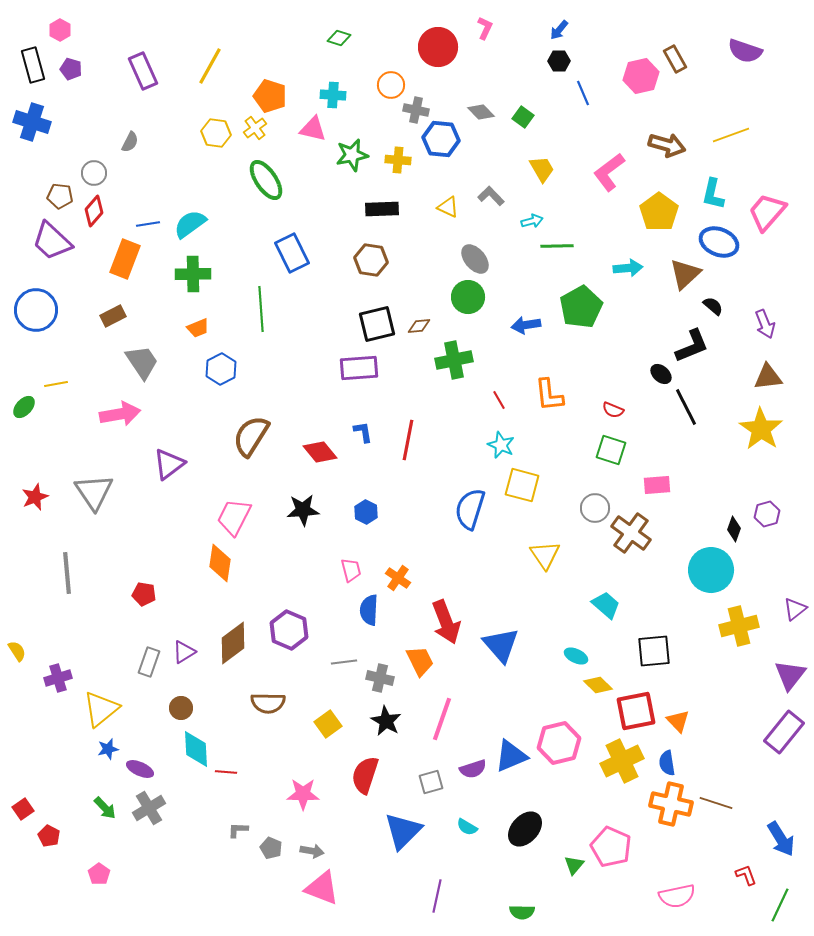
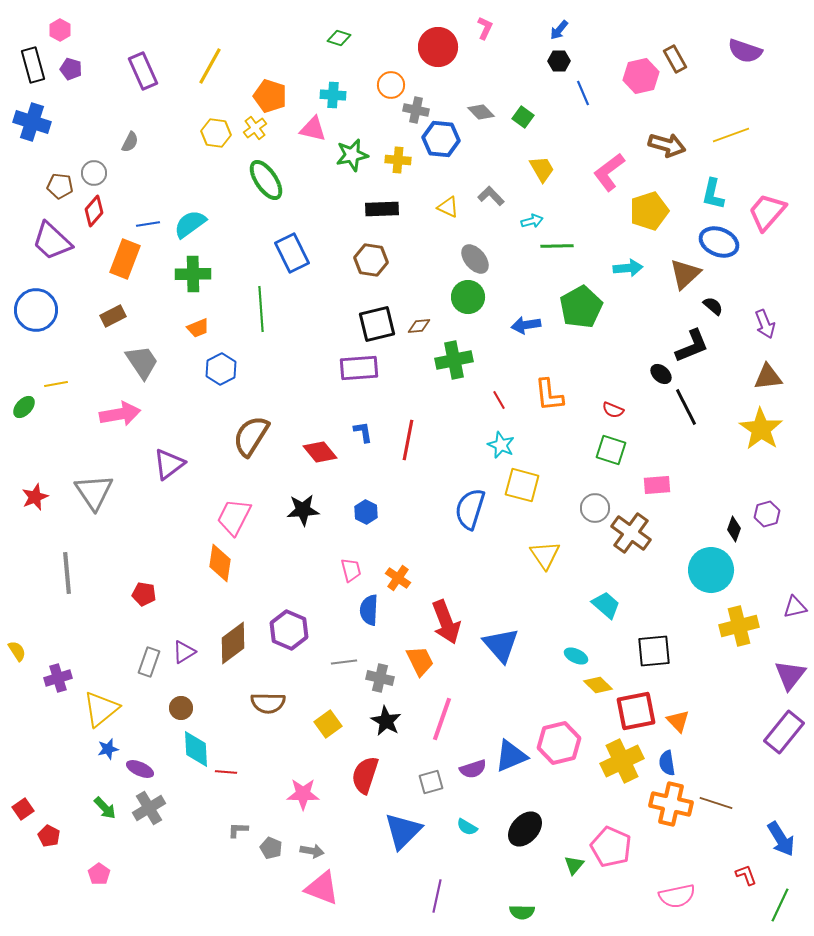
brown pentagon at (60, 196): moved 10 px up
yellow pentagon at (659, 212): moved 10 px left, 1 px up; rotated 18 degrees clockwise
purple triangle at (795, 609): moved 2 px up; rotated 25 degrees clockwise
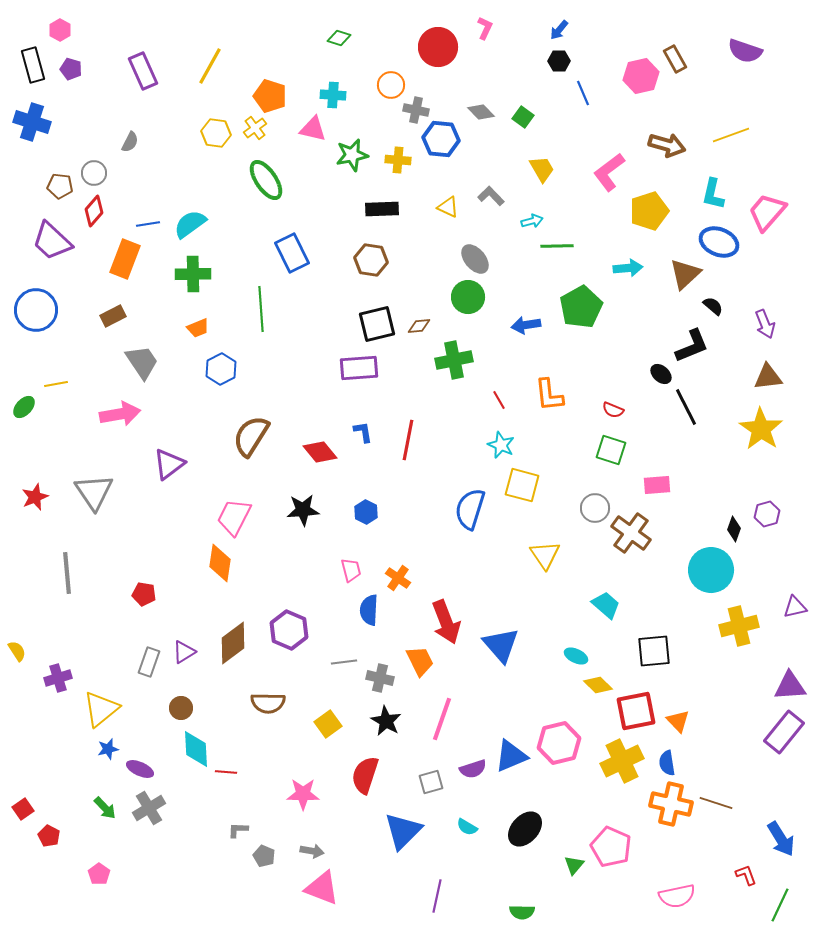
purple triangle at (790, 675): moved 11 px down; rotated 48 degrees clockwise
gray pentagon at (271, 848): moved 7 px left, 8 px down
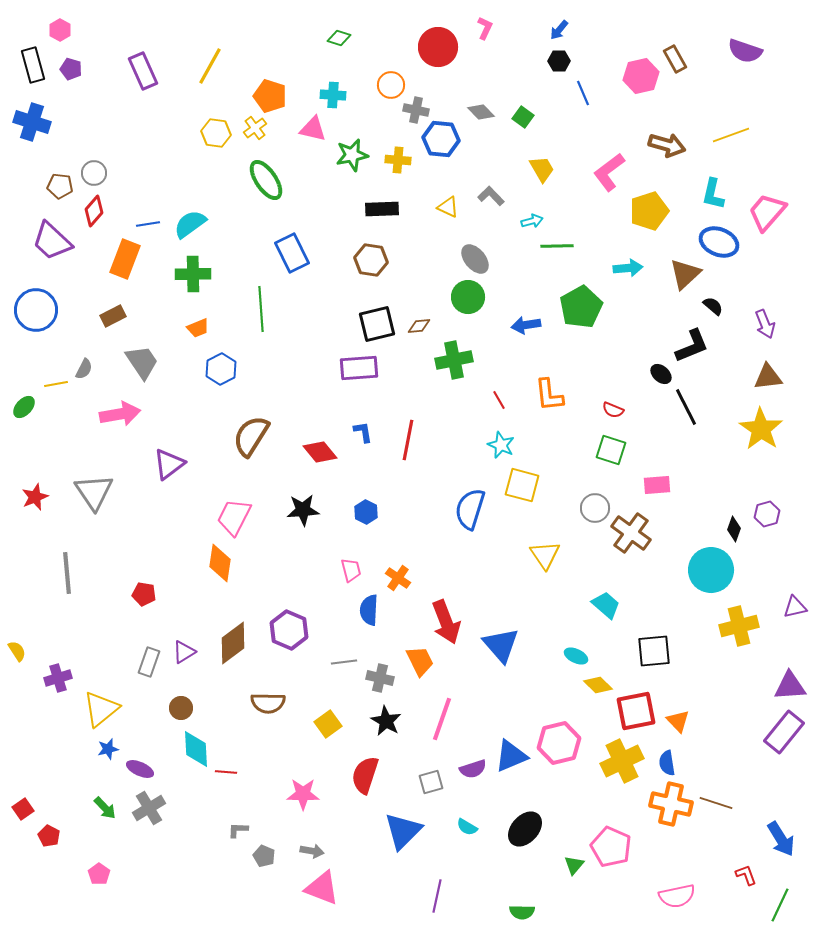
gray semicircle at (130, 142): moved 46 px left, 227 px down
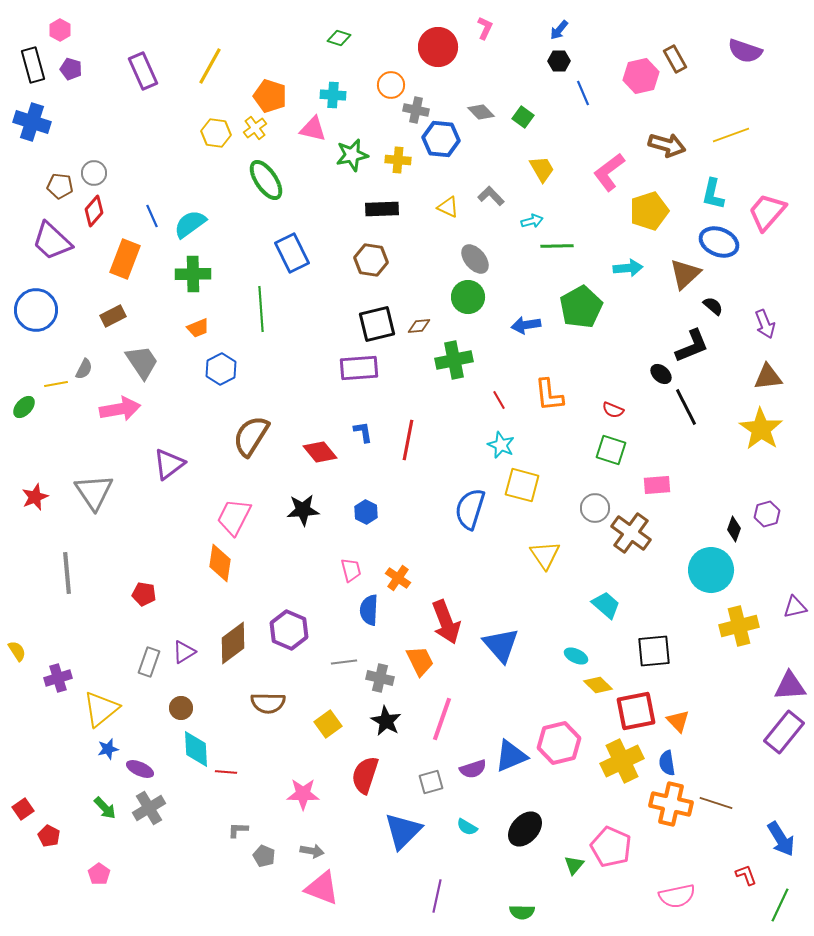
blue line at (148, 224): moved 4 px right, 8 px up; rotated 75 degrees clockwise
pink arrow at (120, 414): moved 5 px up
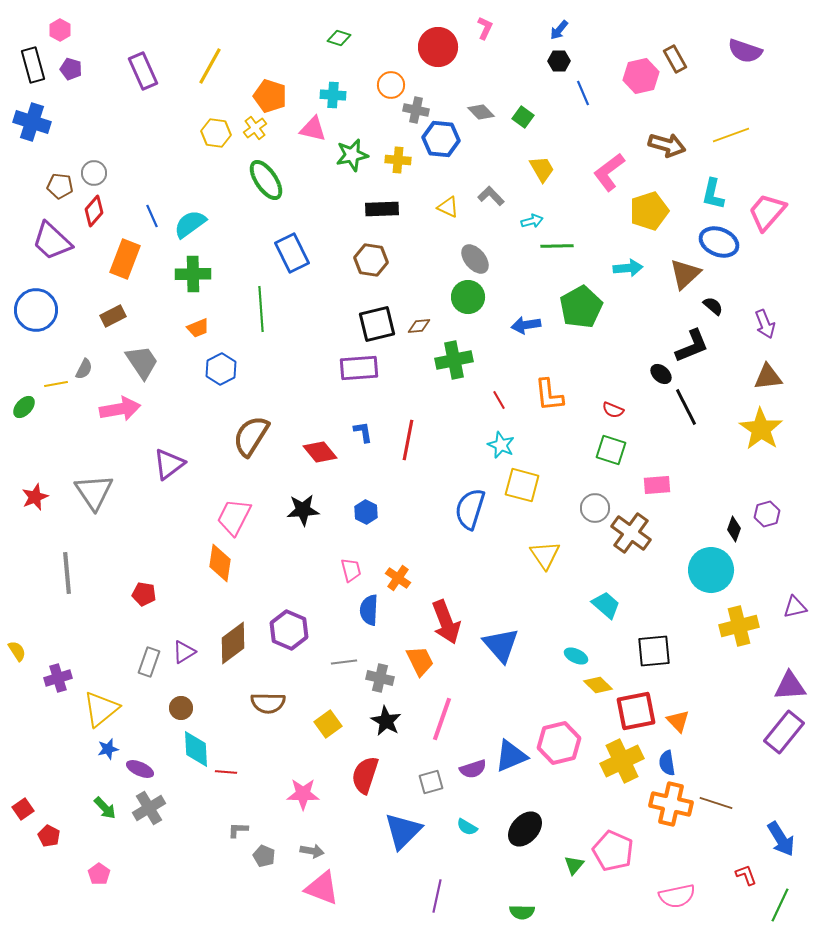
pink pentagon at (611, 847): moved 2 px right, 4 px down
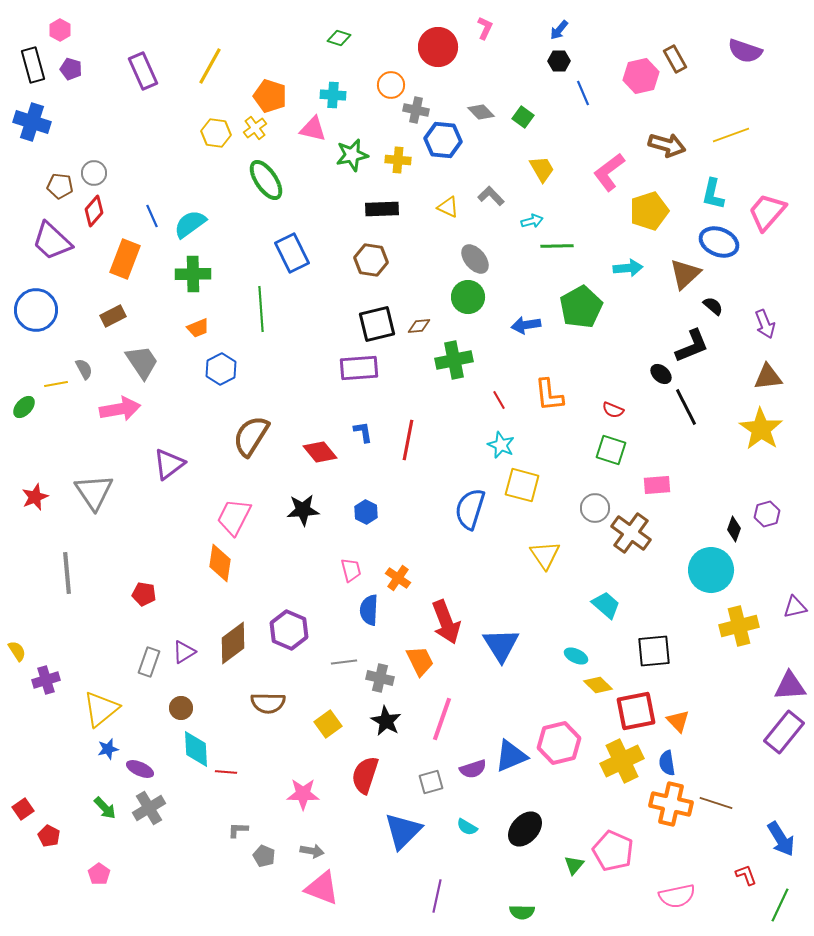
blue hexagon at (441, 139): moved 2 px right, 1 px down
gray semicircle at (84, 369): rotated 55 degrees counterclockwise
blue triangle at (501, 645): rotated 9 degrees clockwise
purple cross at (58, 678): moved 12 px left, 2 px down
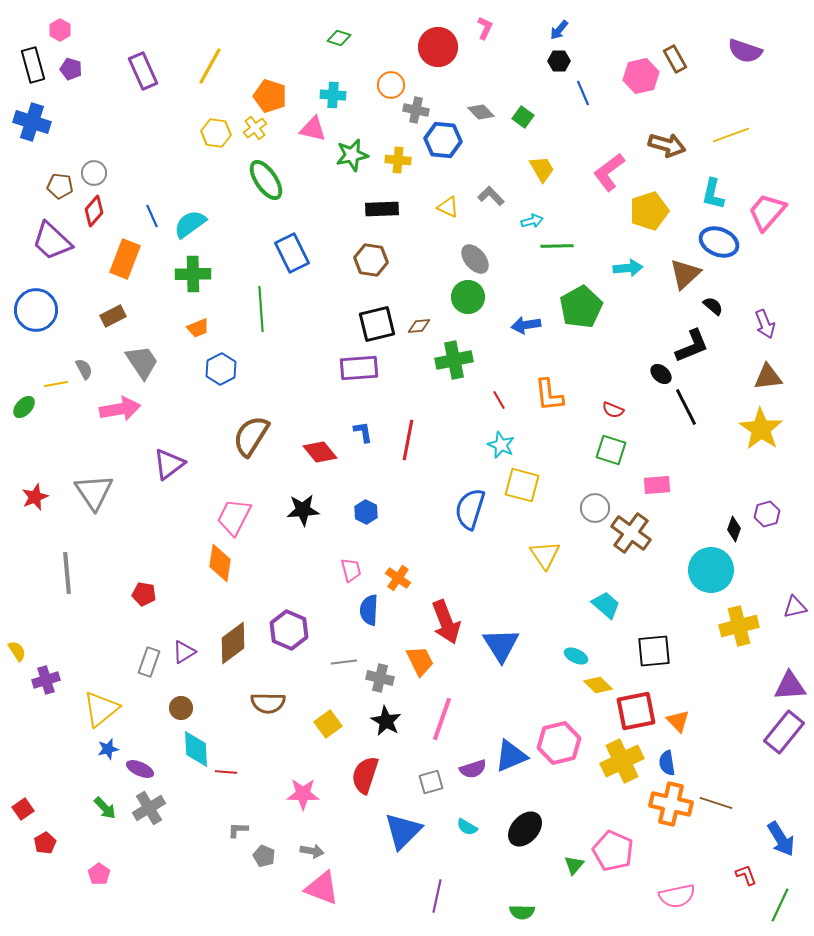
red pentagon at (49, 836): moved 4 px left, 7 px down; rotated 15 degrees clockwise
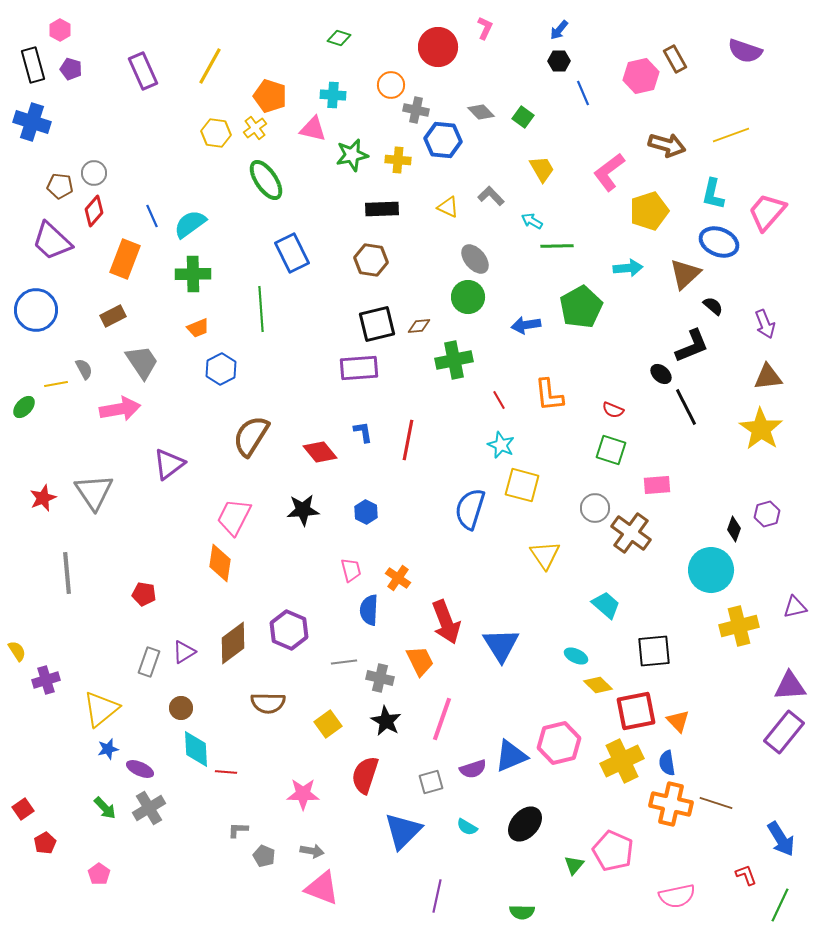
cyan arrow at (532, 221): rotated 135 degrees counterclockwise
red star at (35, 497): moved 8 px right, 1 px down
black ellipse at (525, 829): moved 5 px up
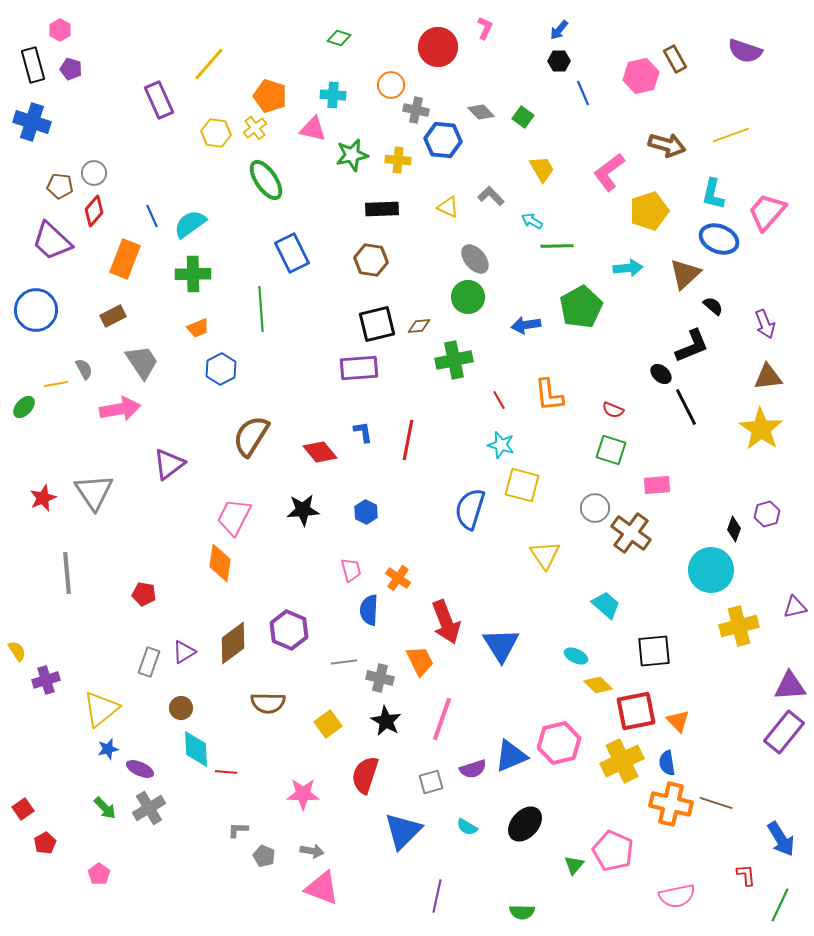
yellow line at (210, 66): moved 1 px left, 2 px up; rotated 12 degrees clockwise
purple rectangle at (143, 71): moved 16 px right, 29 px down
blue ellipse at (719, 242): moved 3 px up
cyan star at (501, 445): rotated 8 degrees counterclockwise
red L-shape at (746, 875): rotated 15 degrees clockwise
